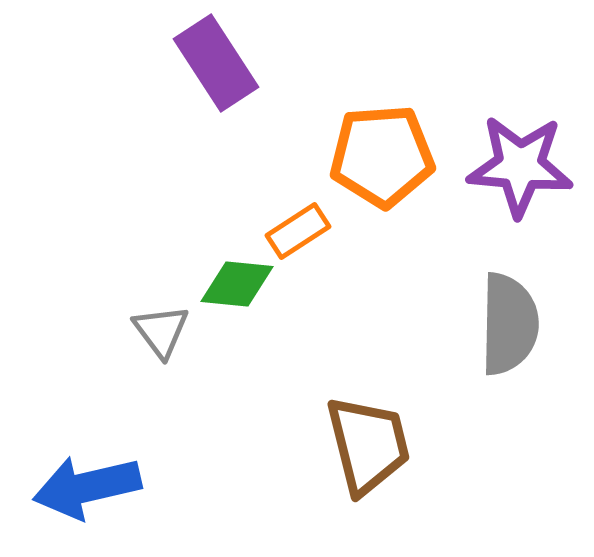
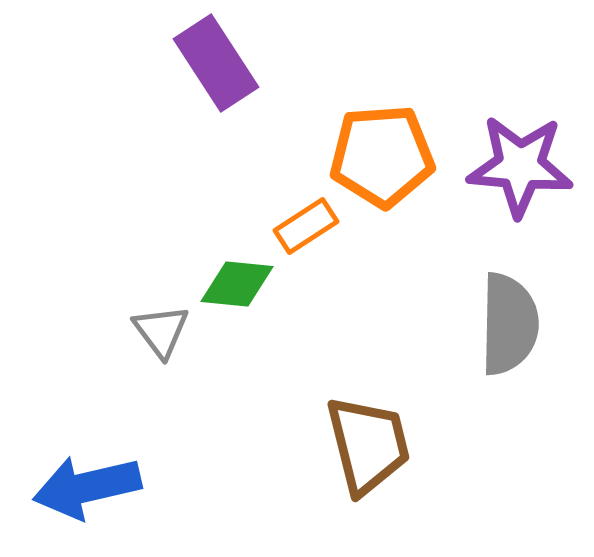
orange rectangle: moved 8 px right, 5 px up
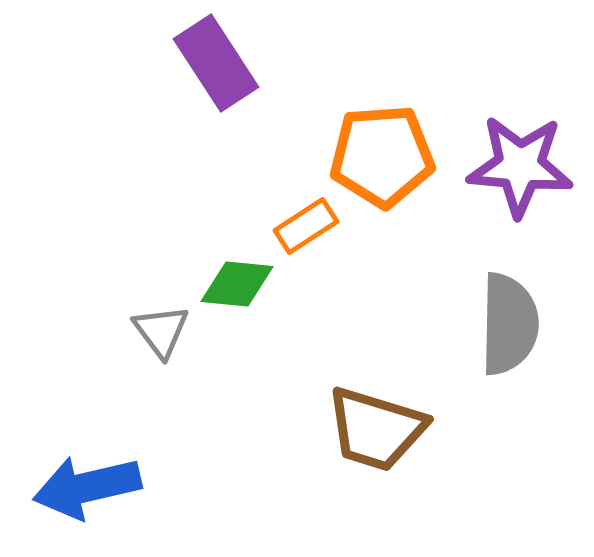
brown trapezoid: moved 8 px right, 16 px up; rotated 121 degrees clockwise
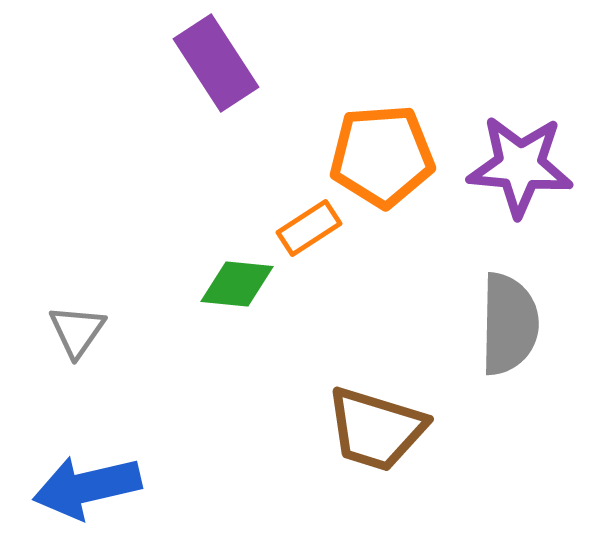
orange rectangle: moved 3 px right, 2 px down
gray triangle: moved 84 px left; rotated 12 degrees clockwise
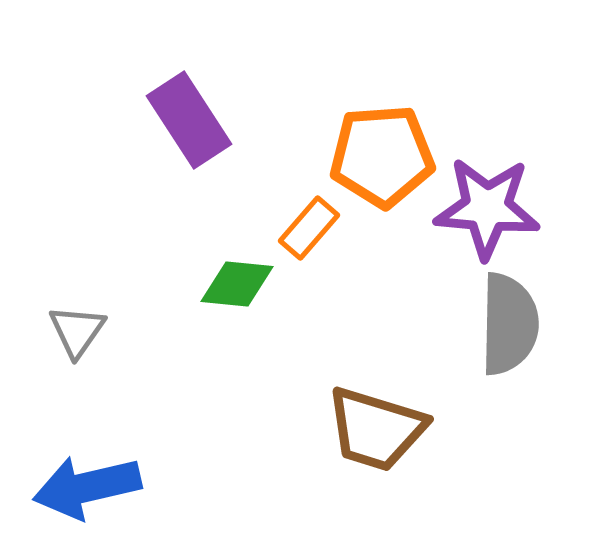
purple rectangle: moved 27 px left, 57 px down
purple star: moved 33 px left, 42 px down
orange rectangle: rotated 16 degrees counterclockwise
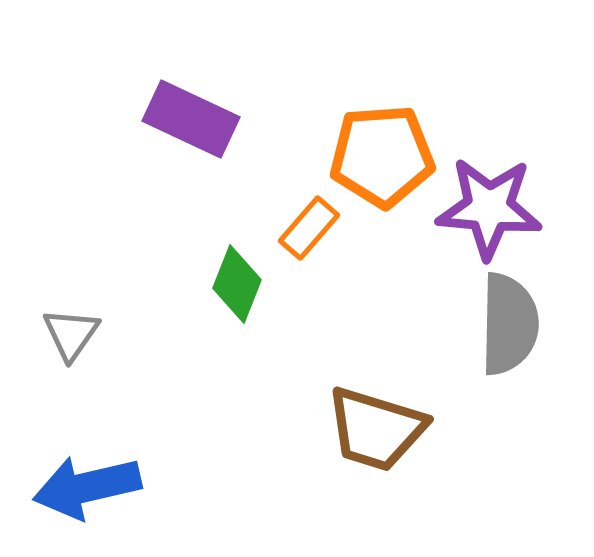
purple rectangle: moved 2 px right, 1 px up; rotated 32 degrees counterclockwise
purple star: moved 2 px right
green diamond: rotated 74 degrees counterclockwise
gray triangle: moved 6 px left, 3 px down
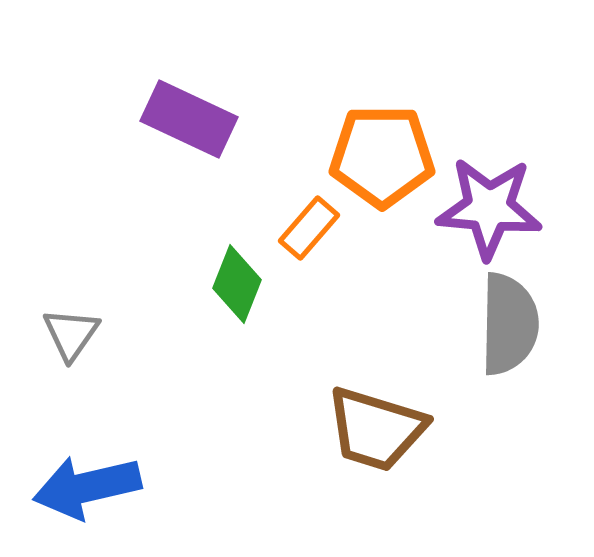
purple rectangle: moved 2 px left
orange pentagon: rotated 4 degrees clockwise
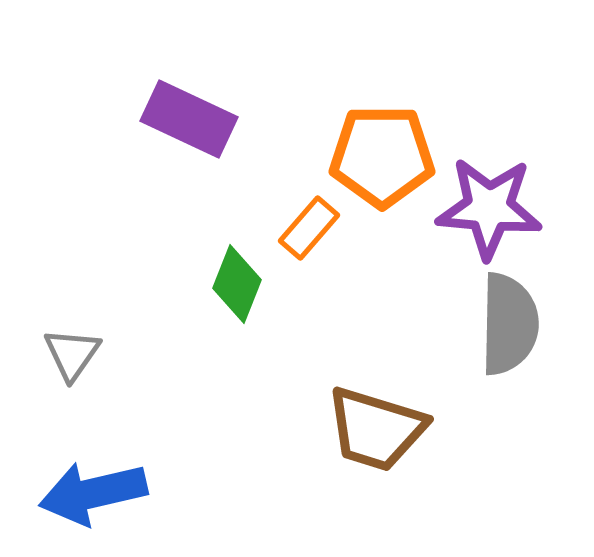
gray triangle: moved 1 px right, 20 px down
blue arrow: moved 6 px right, 6 px down
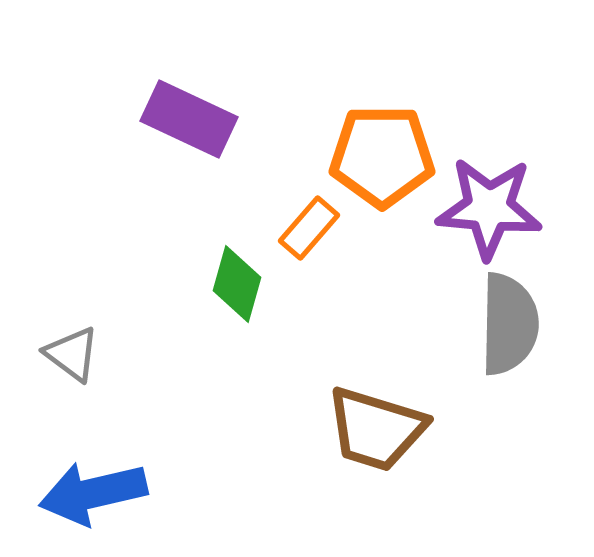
green diamond: rotated 6 degrees counterclockwise
gray triangle: rotated 28 degrees counterclockwise
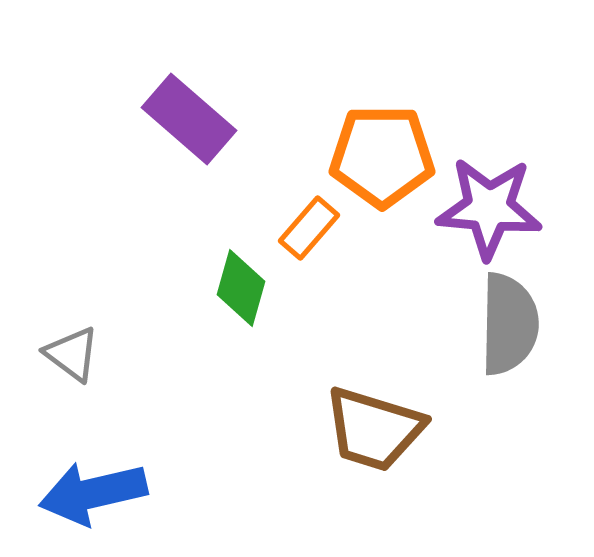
purple rectangle: rotated 16 degrees clockwise
green diamond: moved 4 px right, 4 px down
brown trapezoid: moved 2 px left
